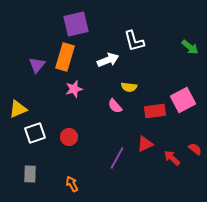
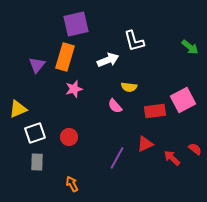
gray rectangle: moved 7 px right, 12 px up
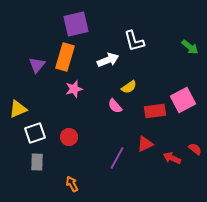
yellow semicircle: rotated 42 degrees counterclockwise
red arrow: rotated 18 degrees counterclockwise
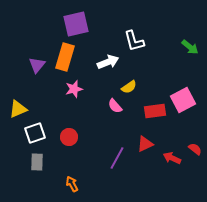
white arrow: moved 2 px down
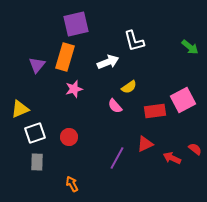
yellow triangle: moved 2 px right
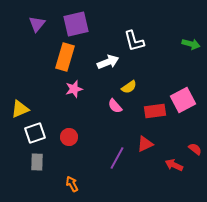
green arrow: moved 1 px right, 3 px up; rotated 24 degrees counterclockwise
purple triangle: moved 41 px up
red arrow: moved 2 px right, 7 px down
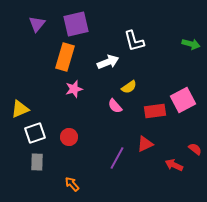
orange arrow: rotated 14 degrees counterclockwise
